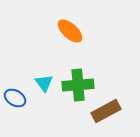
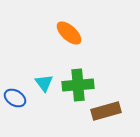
orange ellipse: moved 1 px left, 2 px down
brown rectangle: rotated 12 degrees clockwise
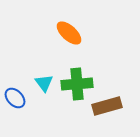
green cross: moved 1 px left, 1 px up
blue ellipse: rotated 15 degrees clockwise
brown rectangle: moved 1 px right, 5 px up
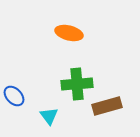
orange ellipse: rotated 28 degrees counterclockwise
cyan triangle: moved 5 px right, 33 px down
blue ellipse: moved 1 px left, 2 px up
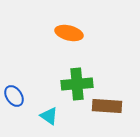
blue ellipse: rotated 10 degrees clockwise
brown rectangle: rotated 20 degrees clockwise
cyan triangle: rotated 18 degrees counterclockwise
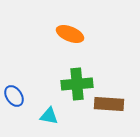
orange ellipse: moved 1 px right, 1 px down; rotated 8 degrees clockwise
brown rectangle: moved 2 px right, 2 px up
cyan triangle: rotated 24 degrees counterclockwise
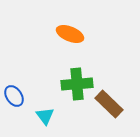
brown rectangle: rotated 40 degrees clockwise
cyan triangle: moved 4 px left; rotated 42 degrees clockwise
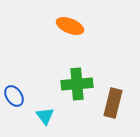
orange ellipse: moved 8 px up
brown rectangle: moved 4 px right, 1 px up; rotated 60 degrees clockwise
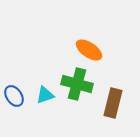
orange ellipse: moved 19 px right, 24 px down; rotated 12 degrees clockwise
green cross: rotated 20 degrees clockwise
cyan triangle: moved 21 px up; rotated 48 degrees clockwise
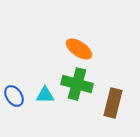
orange ellipse: moved 10 px left, 1 px up
cyan triangle: rotated 18 degrees clockwise
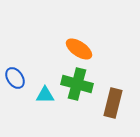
blue ellipse: moved 1 px right, 18 px up
